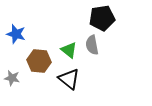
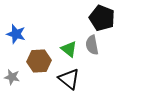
black pentagon: rotated 30 degrees clockwise
green triangle: moved 1 px up
brown hexagon: rotated 10 degrees counterclockwise
gray star: moved 1 px up
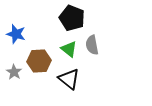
black pentagon: moved 30 px left
gray star: moved 2 px right, 5 px up; rotated 21 degrees clockwise
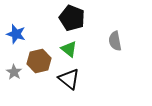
gray semicircle: moved 23 px right, 4 px up
brown hexagon: rotated 10 degrees counterclockwise
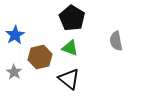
black pentagon: rotated 10 degrees clockwise
blue star: moved 1 px left, 1 px down; rotated 24 degrees clockwise
gray semicircle: moved 1 px right
green triangle: moved 1 px right, 1 px up; rotated 18 degrees counterclockwise
brown hexagon: moved 1 px right, 4 px up
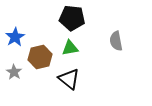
black pentagon: rotated 25 degrees counterclockwise
blue star: moved 2 px down
green triangle: rotated 30 degrees counterclockwise
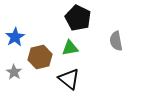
black pentagon: moved 6 px right; rotated 20 degrees clockwise
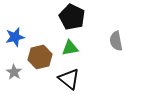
black pentagon: moved 6 px left, 1 px up
blue star: rotated 18 degrees clockwise
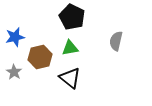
gray semicircle: rotated 24 degrees clockwise
black triangle: moved 1 px right, 1 px up
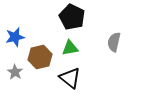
gray semicircle: moved 2 px left, 1 px down
gray star: moved 1 px right
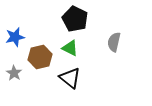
black pentagon: moved 3 px right, 2 px down
green triangle: rotated 36 degrees clockwise
gray star: moved 1 px left, 1 px down
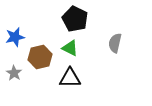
gray semicircle: moved 1 px right, 1 px down
black triangle: rotated 40 degrees counterclockwise
